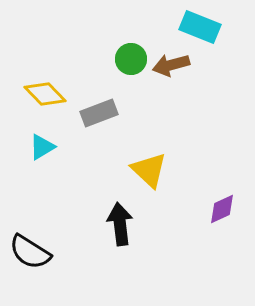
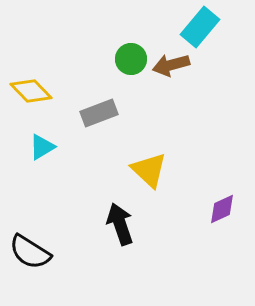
cyan rectangle: rotated 72 degrees counterclockwise
yellow diamond: moved 14 px left, 3 px up
black arrow: rotated 12 degrees counterclockwise
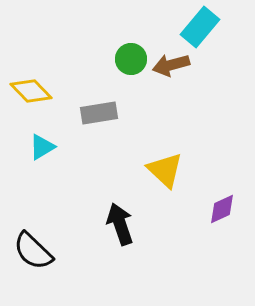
gray rectangle: rotated 12 degrees clockwise
yellow triangle: moved 16 px right
black semicircle: moved 3 px right, 1 px up; rotated 12 degrees clockwise
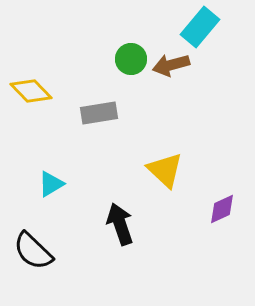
cyan triangle: moved 9 px right, 37 px down
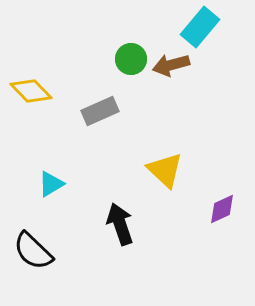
gray rectangle: moved 1 px right, 2 px up; rotated 15 degrees counterclockwise
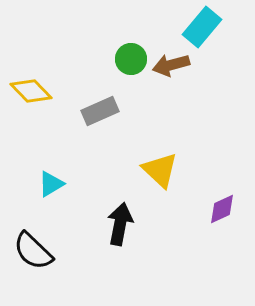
cyan rectangle: moved 2 px right
yellow triangle: moved 5 px left
black arrow: rotated 30 degrees clockwise
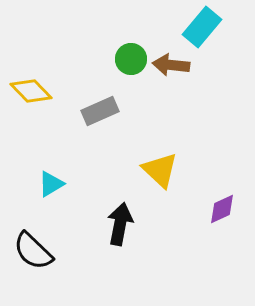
brown arrow: rotated 21 degrees clockwise
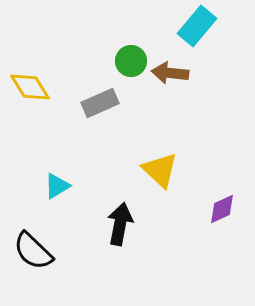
cyan rectangle: moved 5 px left, 1 px up
green circle: moved 2 px down
brown arrow: moved 1 px left, 8 px down
yellow diamond: moved 1 px left, 4 px up; rotated 12 degrees clockwise
gray rectangle: moved 8 px up
cyan triangle: moved 6 px right, 2 px down
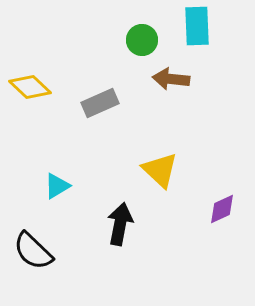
cyan rectangle: rotated 42 degrees counterclockwise
green circle: moved 11 px right, 21 px up
brown arrow: moved 1 px right, 6 px down
yellow diamond: rotated 15 degrees counterclockwise
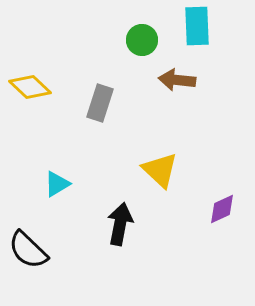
brown arrow: moved 6 px right, 1 px down
gray rectangle: rotated 48 degrees counterclockwise
cyan triangle: moved 2 px up
black semicircle: moved 5 px left, 1 px up
